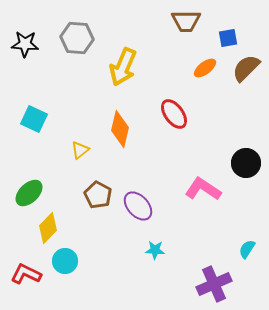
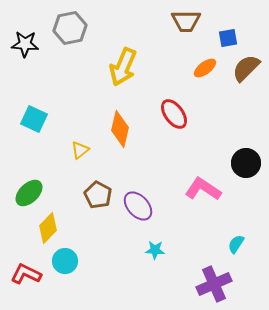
gray hexagon: moved 7 px left, 10 px up; rotated 16 degrees counterclockwise
cyan semicircle: moved 11 px left, 5 px up
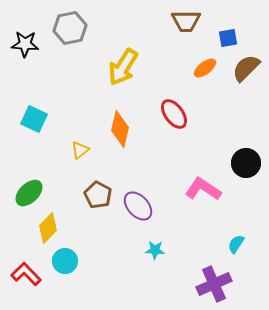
yellow arrow: rotated 9 degrees clockwise
red L-shape: rotated 20 degrees clockwise
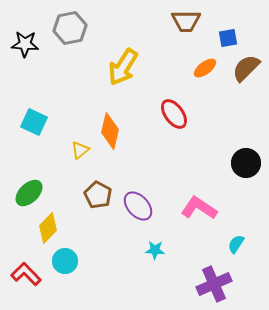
cyan square: moved 3 px down
orange diamond: moved 10 px left, 2 px down
pink L-shape: moved 4 px left, 19 px down
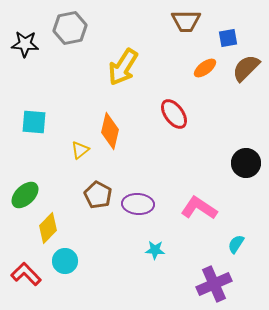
cyan square: rotated 20 degrees counterclockwise
green ellipse: moved 4 px left, 2 px down
purple ellipse: moved 2 px up; rotated 44 degrees counterclockwise
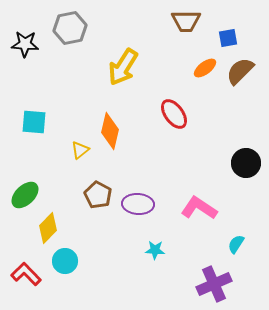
brown semicircle: moved 6 px left, 3 px down
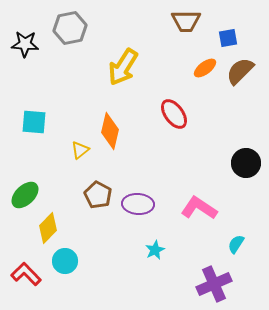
cyan star: rotated 30 degrees counterclockwise
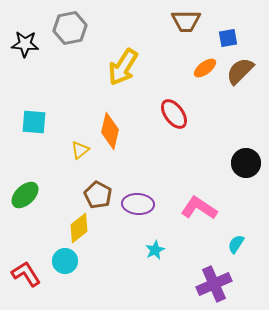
yellow diamond: moved 31 px right; rotated 8 degrees clockwise
red L-shape: rotated 12 degrees clockwise
